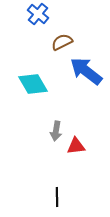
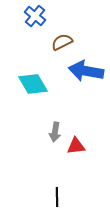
blue cross: moved 3 px left, 2 px down
blue arrow: rotated 28 degrees counterclockwise
gray arrow: moved 1 px left, 1 px down
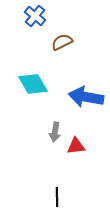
blue arrow: moved 26 px down
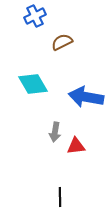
blue cross: rotated 25 degrees clockwise
black line: moved 3 px right
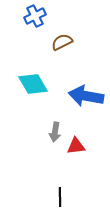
blue arrow: moved 1 px up
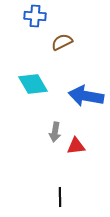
blue cross: rotated 30 degrees clockwise
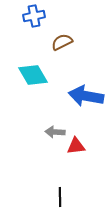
blue cross: moved 1 px left; rotated 15 degrees counterclockwise
cyan diamond: moved 9 px up
gray arrow: rotated 84 degrees clockwise
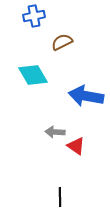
red triangle: rotated 42 degrees clockwise
